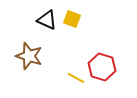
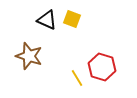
yellow line: moved 1 px right; rotated 30 degrees clockwise
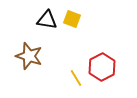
black triangle: rotated 15 degrees counterclockwise
red hexagon: rotated 16 degrees clockwise
yellow line: moved 1 px left
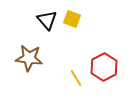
black triangle: rotated 40 degrees clockwise
brown star: moved 2 px down; rotated 12 degrees counterclockwise
red hexagon: moved 2 px right
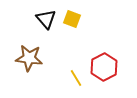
black triangle: moved 1 px left, 1 px up
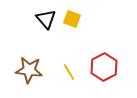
brown star: moved 12 px down
yellow line: moved 7 px left, 6 px up
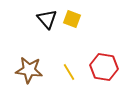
black triangle: moved 1 px right
red hexagon: rotated 24 degrees counterclockwise
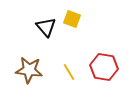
black triangle: moved 1 px left, 8 px down
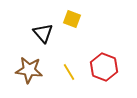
black triangle: moved 3 px left, 6 px down
red hexagon: rotated 12 degrees clockwise
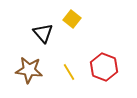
yellow square: rotated 18 degrees clockwise
